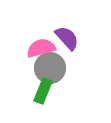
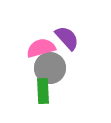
green rectangle: rotated 25 degrees counterclockwise
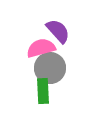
purple semicircle: moved 9 px left, 7 px up
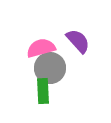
purple semicircle: moved 20 px right, 10 px down
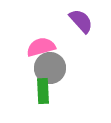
purple semicircle: moved 3 px right, 20 px up
pink semicircle: moved 1 px up
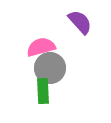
purple semicircle: moved 1 px left, 1 px down
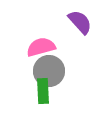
gray circle: moved 1 px left, 3 px down
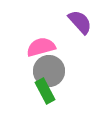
green rectangle: moved 2 px right; rotated 25 degrees counterclockwise
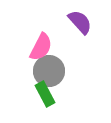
pink semicircle: rotated 132 degrees clockwise
green rectangle: moved 3 px down
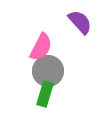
gray circle: moved 1 px left
green rectangle: rotated 45 degrees clockwise
